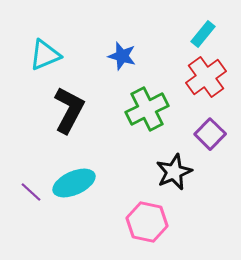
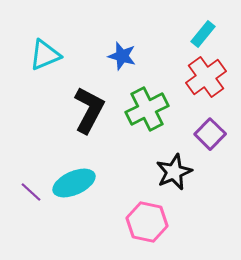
black L-shape: moved 20 px right
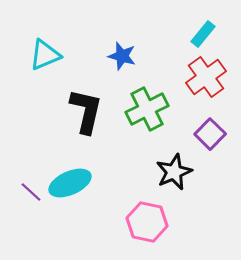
black L-shape: moved 3 px left, 1 px down; rotated 15 degrees counterclockwise
cyan ellipse: moved 4 px left
